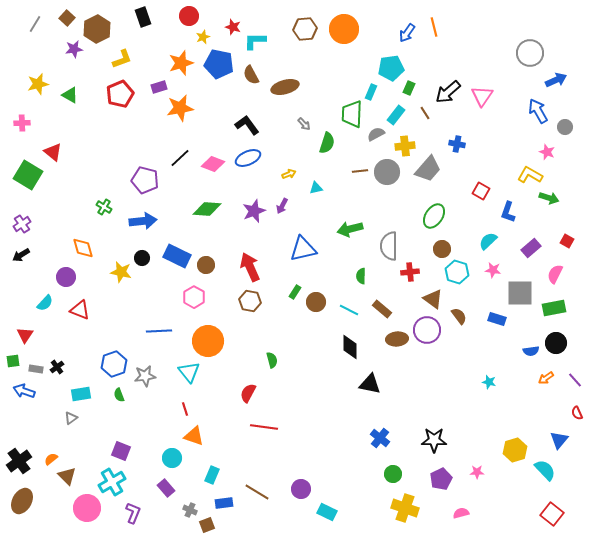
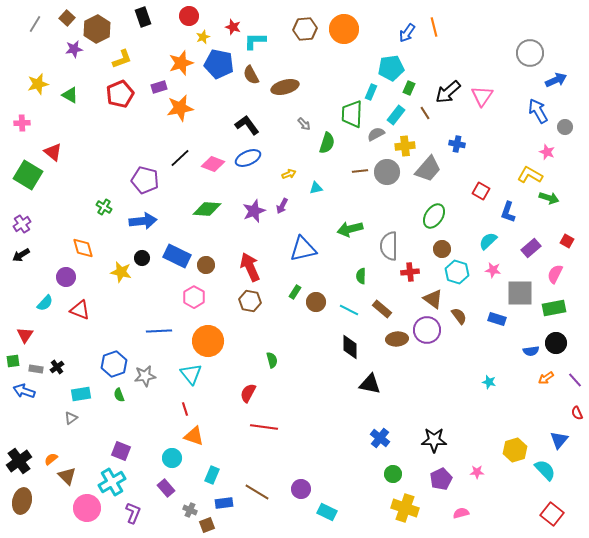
cyan triangle at (189, 372): moved 2 px right, 2 px down
brown ellipse at (22, 501): rotated 15 degrees counterclockwise
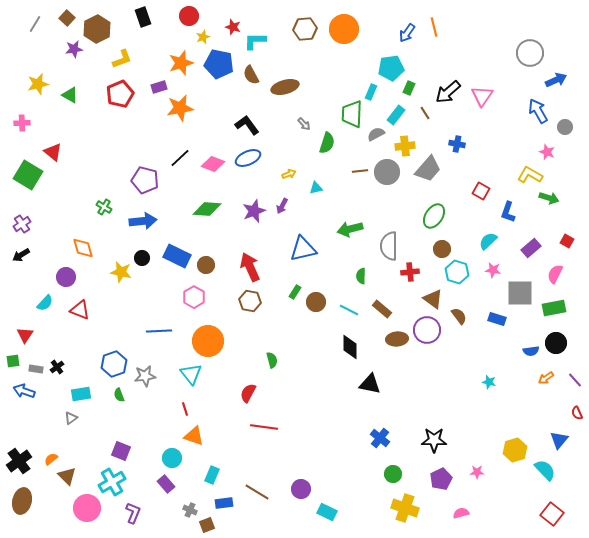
purple rectangle at (166, 488): moved 4 px up
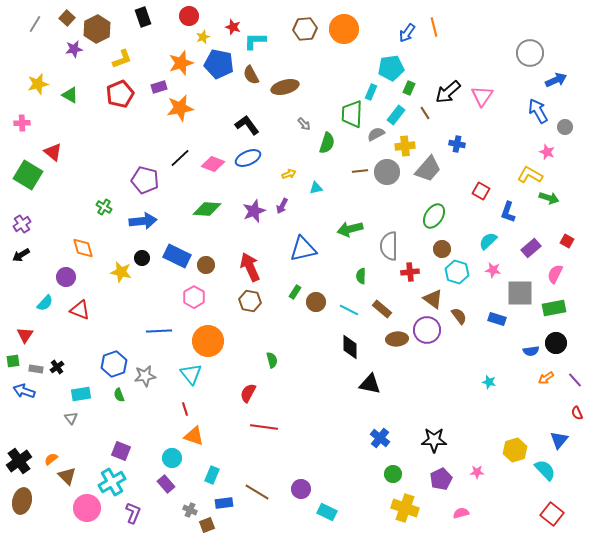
gray triangle at (71, 418): rotated 32 degrees counterclockwise
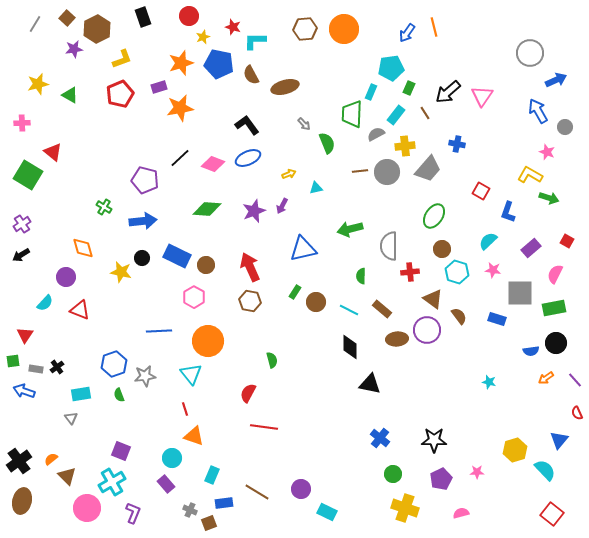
green semicircle at (327, 143): rotated 40 degrees counterclockwise
brown square at (207, 525): moved 2 px right, 2 px up
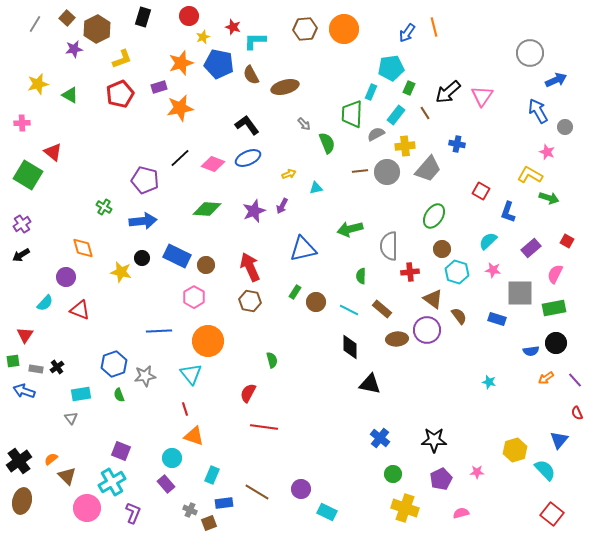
black rectangle at (143, 17): rotated 36 degrees clockwise
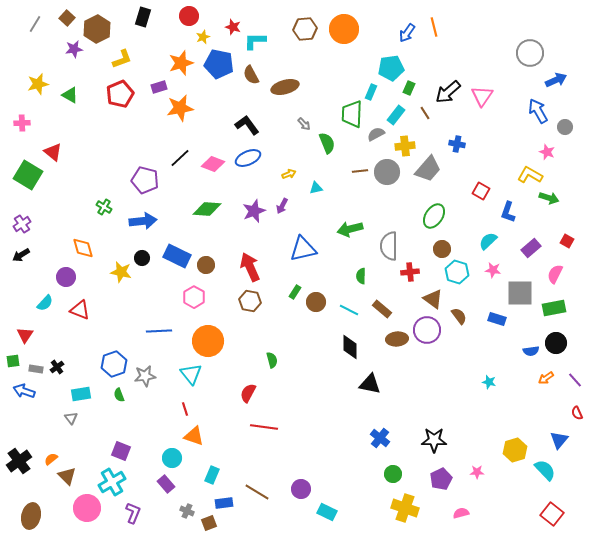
brown ellipse at (22, 501): moved 9 px right, 15 px down
gray cross at (190, 510): moved 3 px left, 1 px down
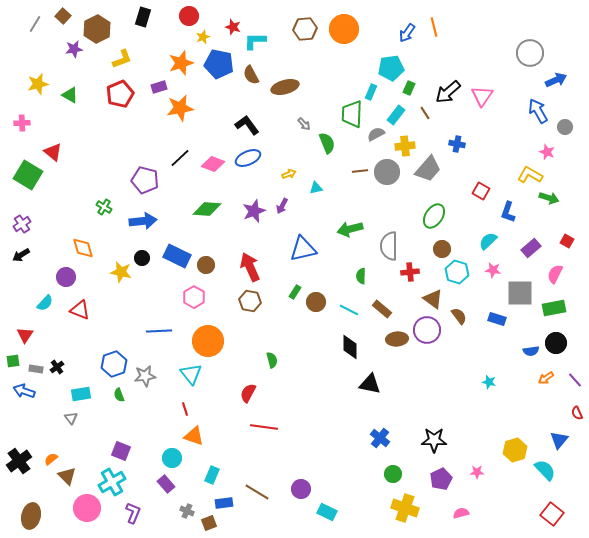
brown square at (67, 18): moved 4 px left, 2 px up
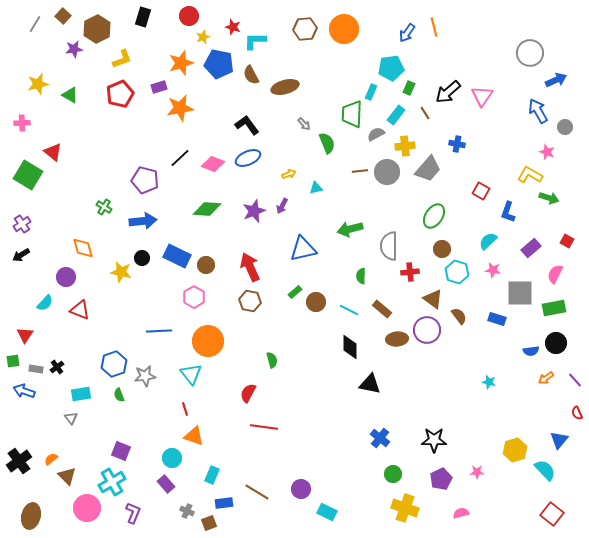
green rectangle at (295, 292): rotated 16 degrees clockwise
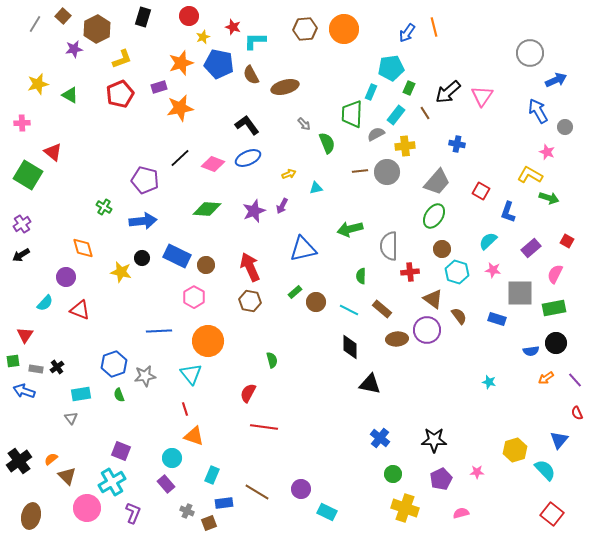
gray trapezoid at (428, 169): moved 9 px right, 13 px down
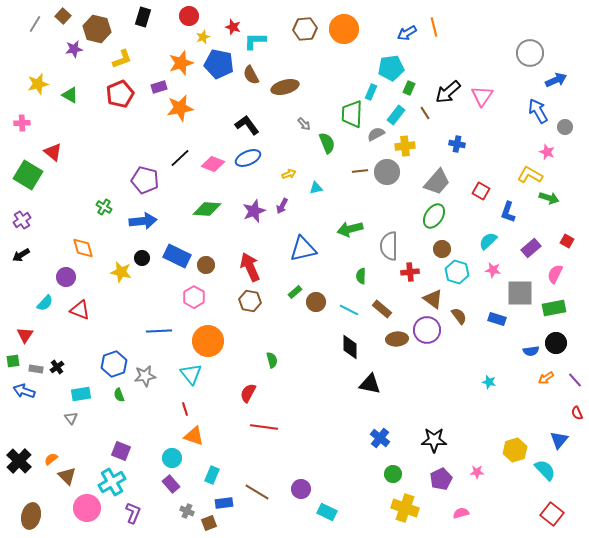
brown hexagon at (97, 29): rotated 20 degrees counterclockwise
blue arrow at (407, 33): rotated 24 degrees clockwise
purple cross at (22, 224): moved 4 px up
black cross at (19, 461): rotated 10 degrees counterclockwise
purple rectangle at (166, 484): moved 5 px right
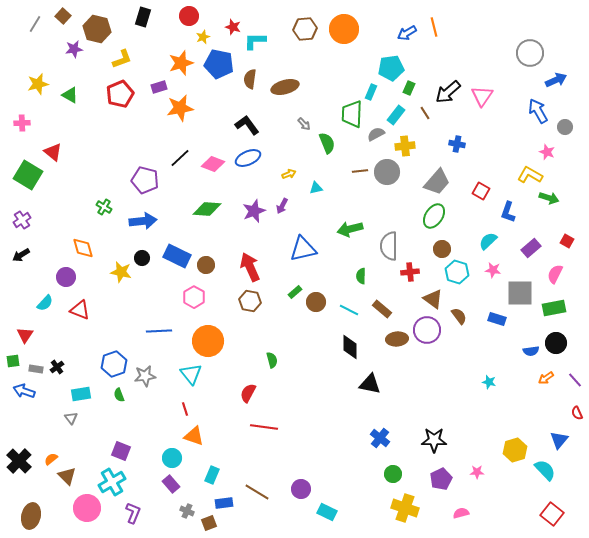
brown semicircle at (251, 75): moved 1 px left, 4 px down; rotated 36 degrees clockwise
